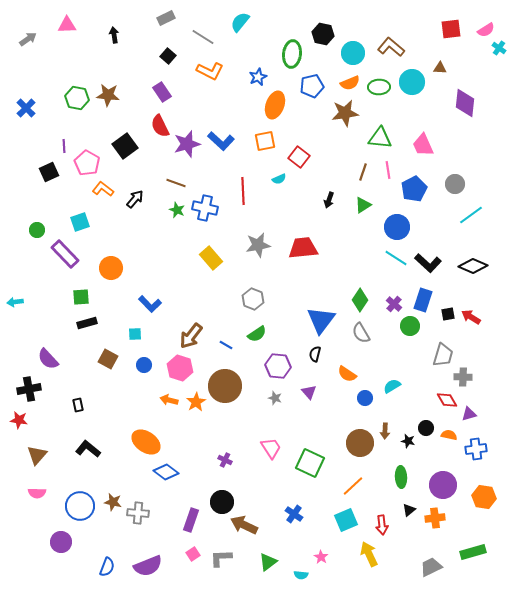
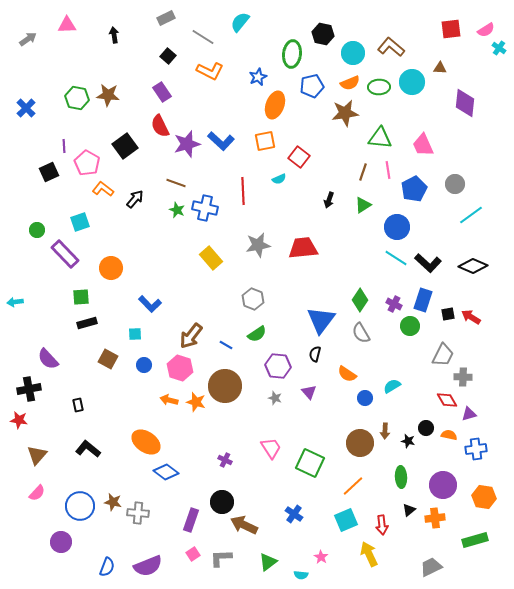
purple cross at (394, 304): rotated 14 degrees counterclockwise
gray trapezoid at (443, 355): rotated 10 degrees clockwise
orange star at (196, 402): rotated 24 degrees counterclockwise
pink semicircle at (37, 493): rotated 48 degrees counterclockwise
green rectangle at (473, 552): moved 2 px right, 12 px up
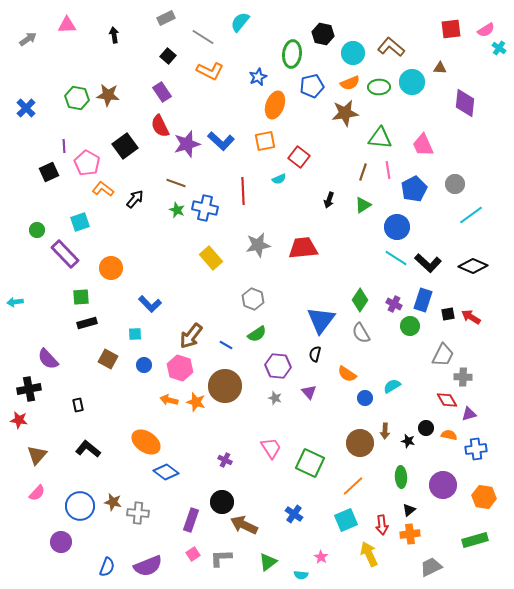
orange cross at (435, 518): moved 25 px left, 16 px down
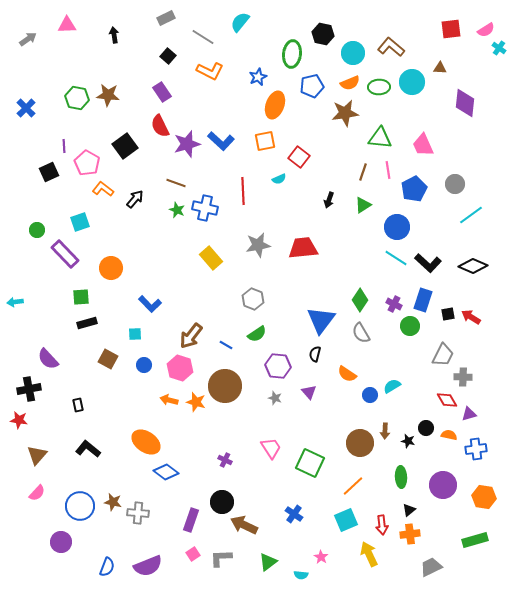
blue circle at (365, 398): moved 5 px right, 3 px up
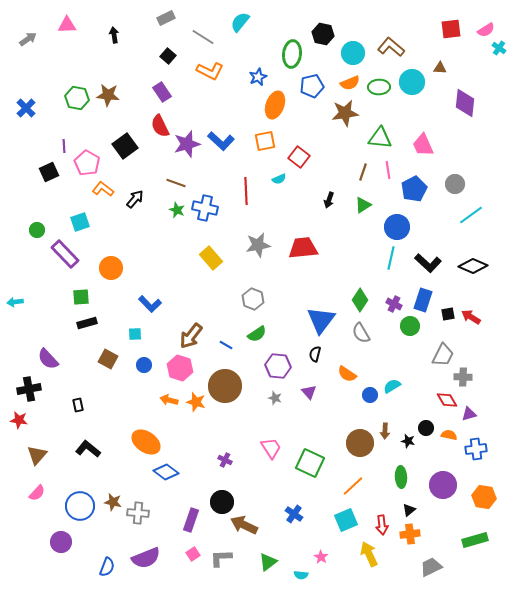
red line at (243, 191): moved 3 px right
cyan line at (396, 258): moved 5 px left; rotated 70 degrees clockwise
purple semicircle at (148, 566): moved 2 px left, 8 px up
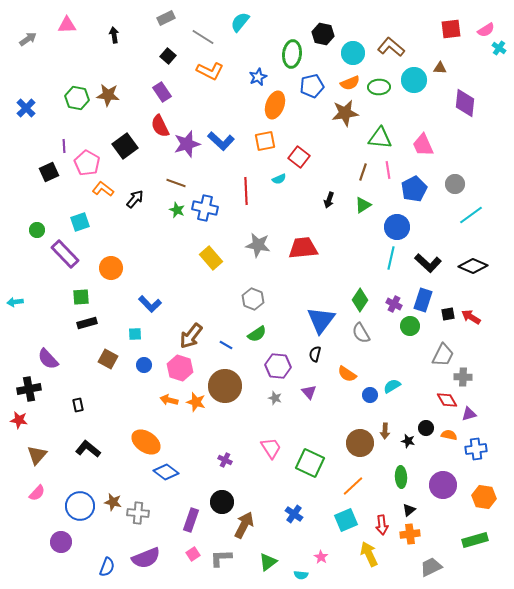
cyan circle at (412, 82): moved 2 px right, 2 px up
gray star at (258, 245): rotated 20 degrees clockwise
brown arrow at (244, 525): rotated 92 degrees clockwise
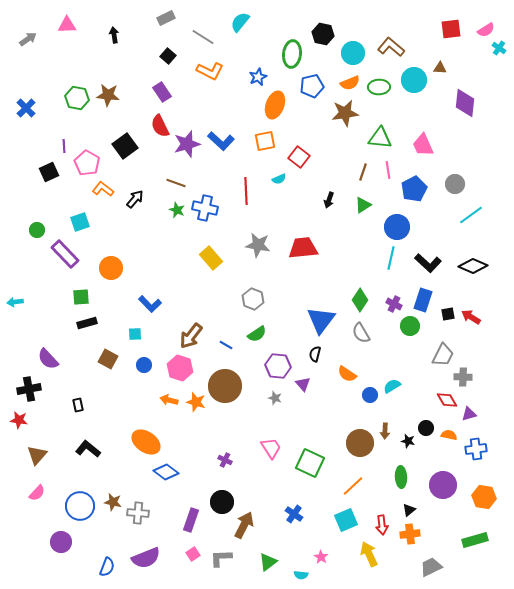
purple triangle at (309, 392): moved 6 px left, 8 px up
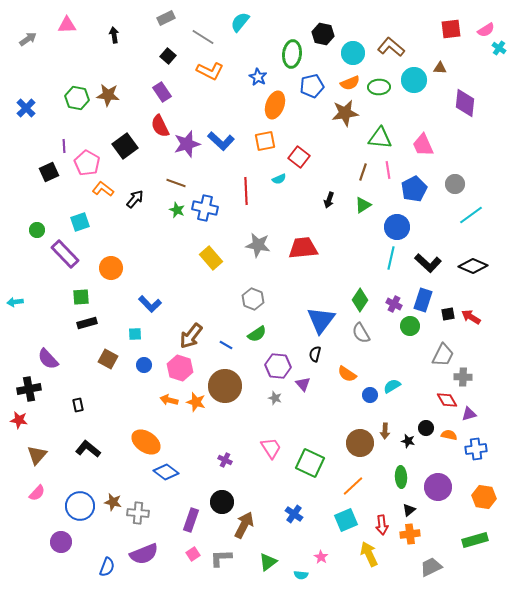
blue star at (258, 77): rotated 18 degrees counterclockwise
purple circle at (443, 485): moved 5 px left, 2 px down
purple semicircle at (146, 558): moved 2 px left, 4 px up
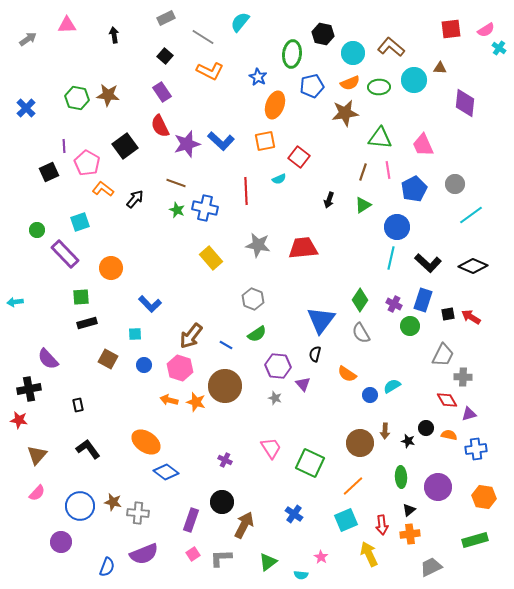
black square at (168, 56): moved 3 px left
black L-shape at (88, 449): rotated 15 degrees clockwise
